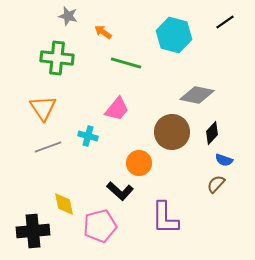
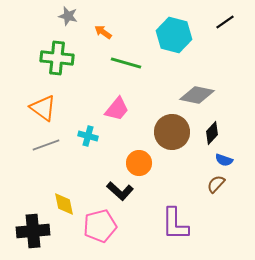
orange triangle: rotated 20 degrees counterclockwise
gray line: moved 2 px left, 2 px up
purple L-shape: moved 10 px right, 6 px down
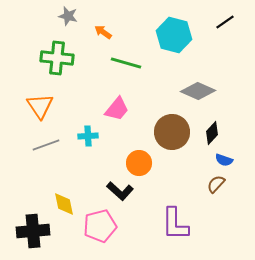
gray diamond: moved 1 px right, 4 px up; rotated 12 degrees clockwise
orange triangle: moved 3 px left, 2 px up; rotated 20 degrees clockwise
cyan cross: rotated 18 degrees counterclockwise
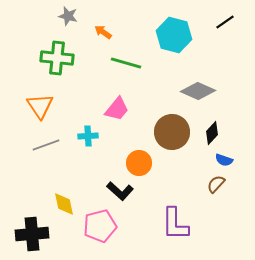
black cross: moved 1 px left, 3 px down
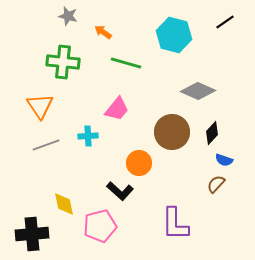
green cross: moved 6 px right, 4 px down
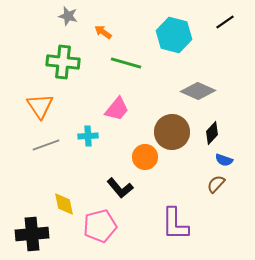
orange circle: moved 6 px right, 6 px up
black L-shape: moved 3 px up; rotated 8 degrees clockwise
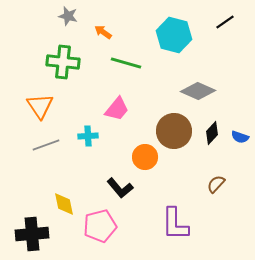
brown circle: moved 2 px right, 1 px up
blue semicircle: moved 16 px right, 23 px up
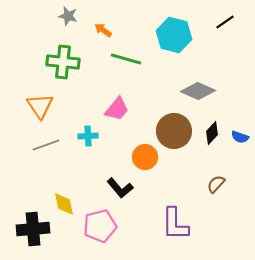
orange arrow: moved 2 px up
green line: moved 4 px up
black cross: moved 1 px right, 5 px up
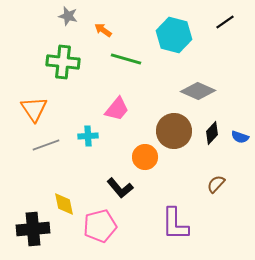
orange triangle: moved 6 px left, 3 px down
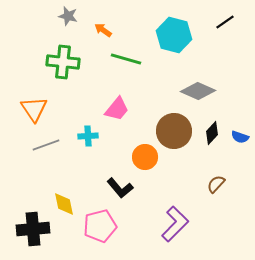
purple L-shape: rotated 135 degrees counterclockwise
